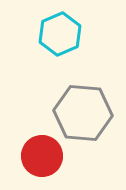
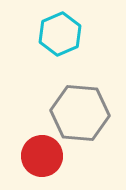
gray hexagon: moved 3 px left
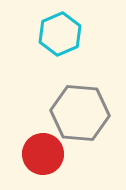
red circle: moved 1 px right, 2 px up
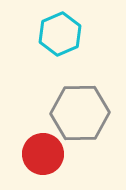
gray hexagon: rotated 6 degrees counterclockwise
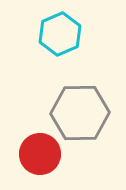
red circle: moved 3 px left
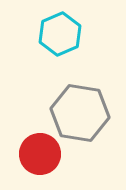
gray hexagon: rotated 10 degrees clockwise
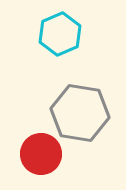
red circle: moved 1 px right
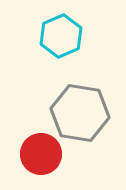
cyan hexagon: moved 1 px right, 2 px down
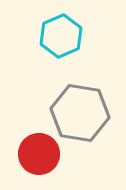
red circle: moved 2 px left
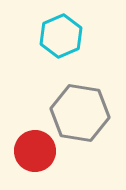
red circle: moved 4 px left, 3 px up
